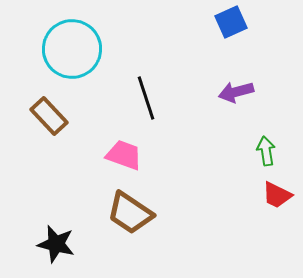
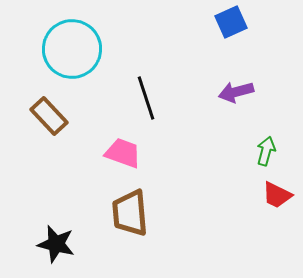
green arrow: rotated 24 degrees clockwise
pink trapezoid: moved 1 px left, 2 px up
brown trapezoid: rotated 51 degrees clockwise
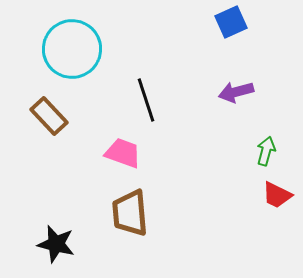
black line: moved 2 px down
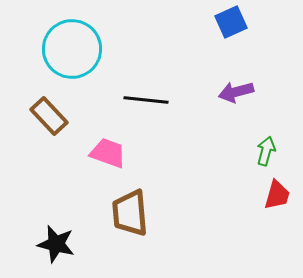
black line: rotated 66 degrees counterclockwise
pink trapezoid: moved 15 px left
red trapezoid: rotated 100 degrees counterclockwise
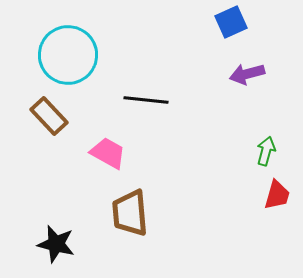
cyan circle: moved 4 px left, 6 px down
purple arrow: moved 11 px right, 18 px up
pink trapezoid: rotated 9 degrees clockwise
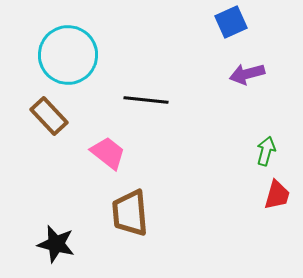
pink trapezoid: rotated 9 degrees clockwise
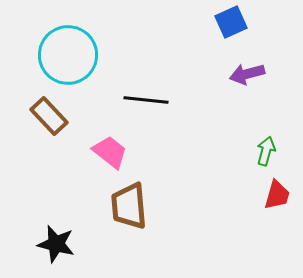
pink trapezoid: moved 2 px right, 1 px up
brown trapezoid: moved 1 px left, 7 px up
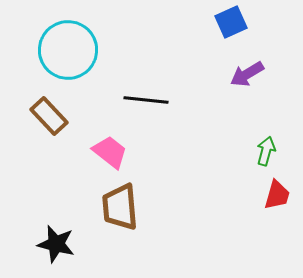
cyan circle: moved 5 px up
purple arrow: rotated 16 degrees counterclockwise
brown trapezoid: moved 9 px left, 1 px down
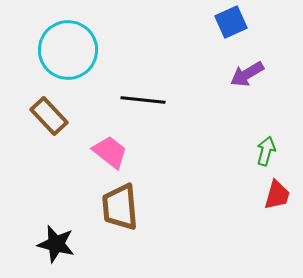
black line: moved 3 px left
